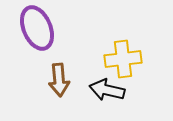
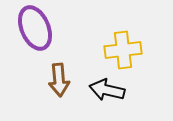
purple ellipse: moved 2 px left
yellow cross: moved 9 px up
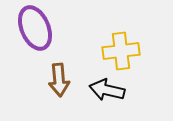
yellow cross: moved 2 px left, 1 px down
